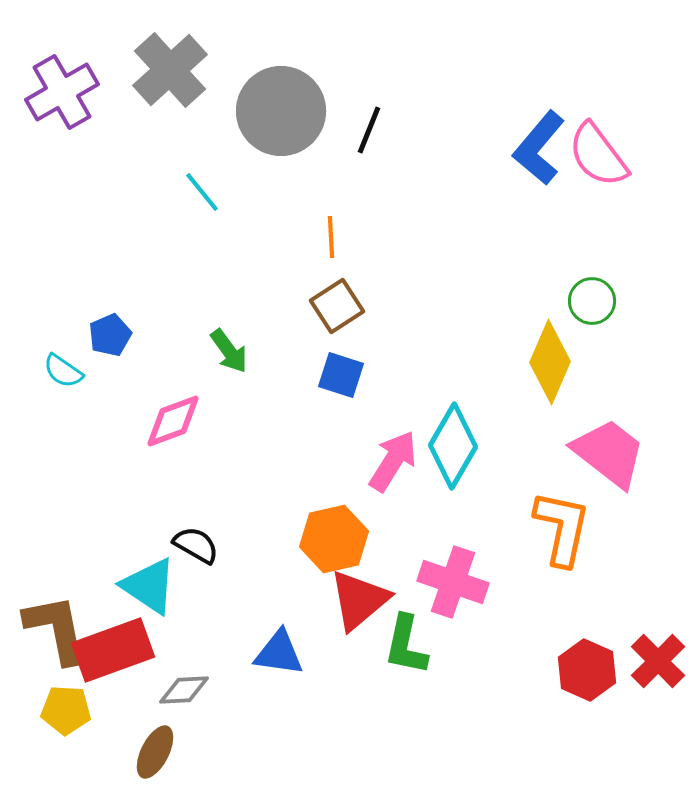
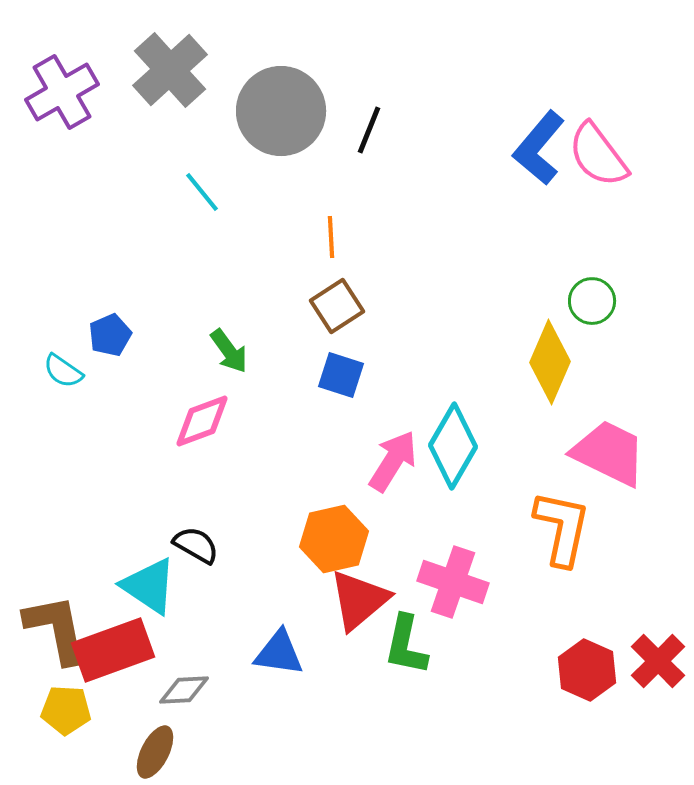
pink diamond: moved 29 px right
pink trapezoid: rotated 12 degrees counterclockwise
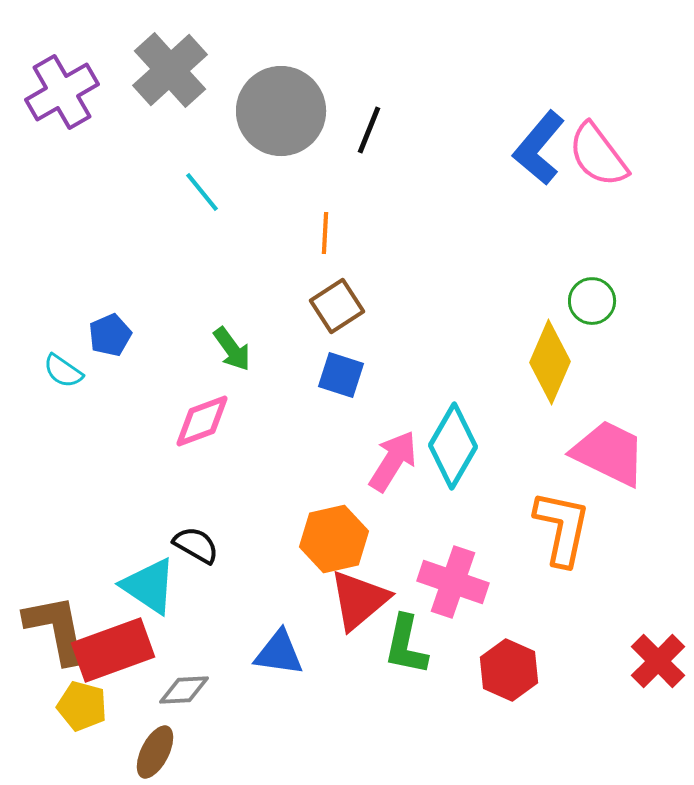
orange line: moved 6 px left, 4 px up; rotated 6 degrees clockwise
green arrow: moved 3 px right, 2 px up
red hexagon: moved 78 px left
yellow pentagon: moved 16 px right, 4 px up; rotated 12 degrees clockwise
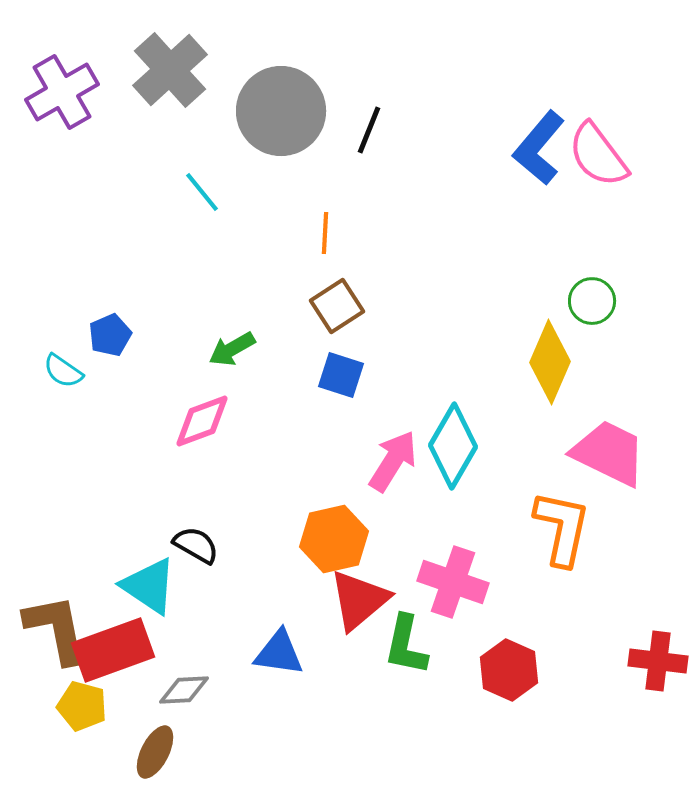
green arrow: rotated 96 degrees clockwise
red cross: rotated 38 degrees counterclockwise
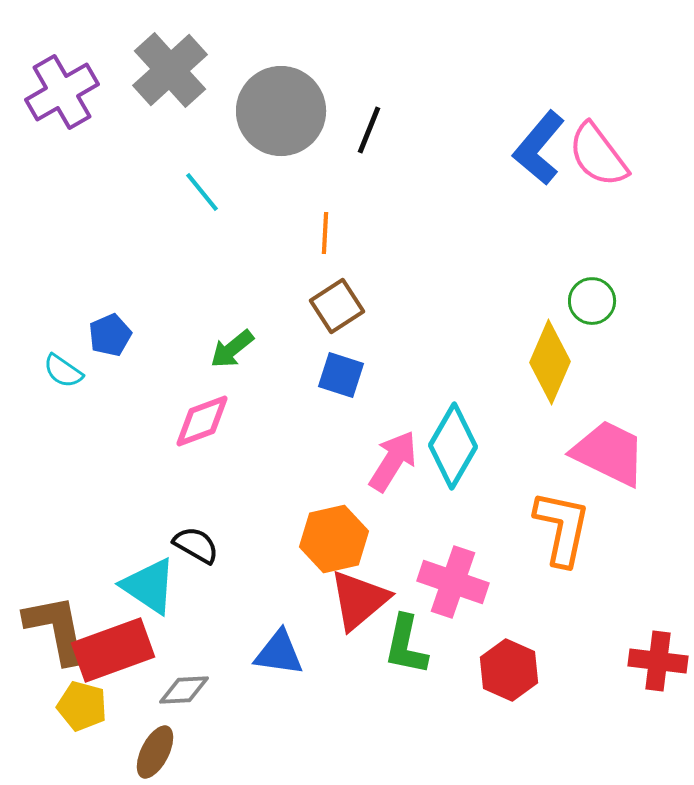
green arrow: rotated 9 degrees counterclockwise
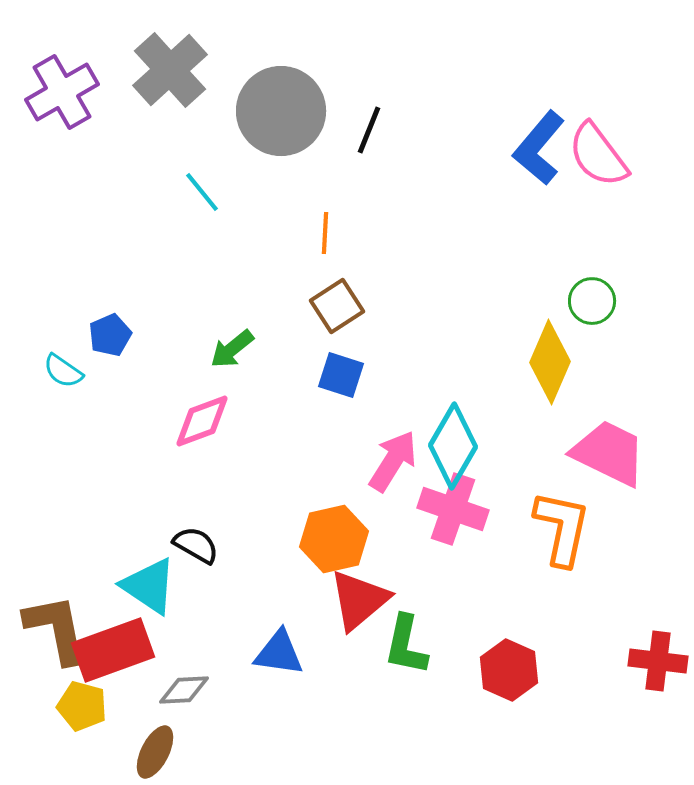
pink cross: moved 73 px up
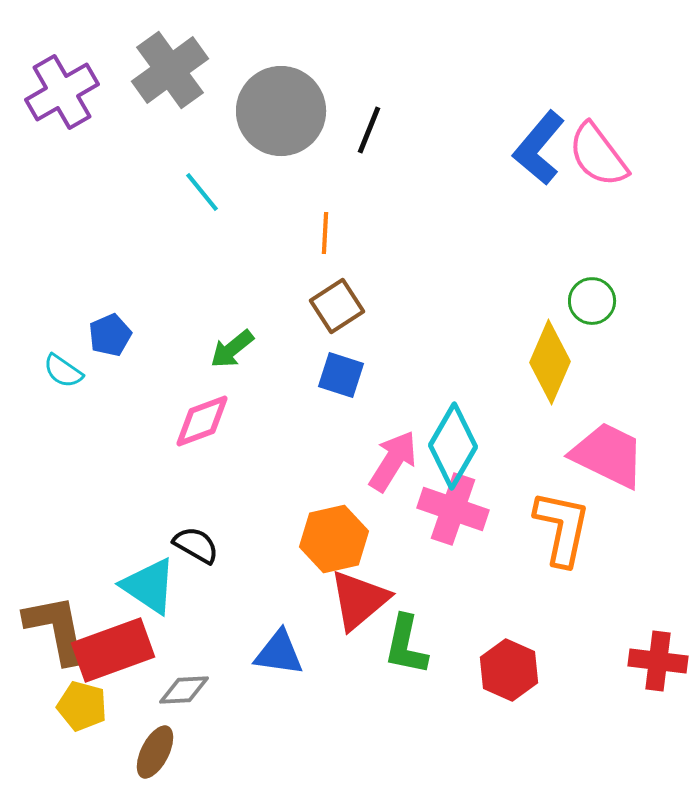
gray cross: rotated 6 degrees clockwise
pink trapezoid: moved 1 px left, 2 px down
